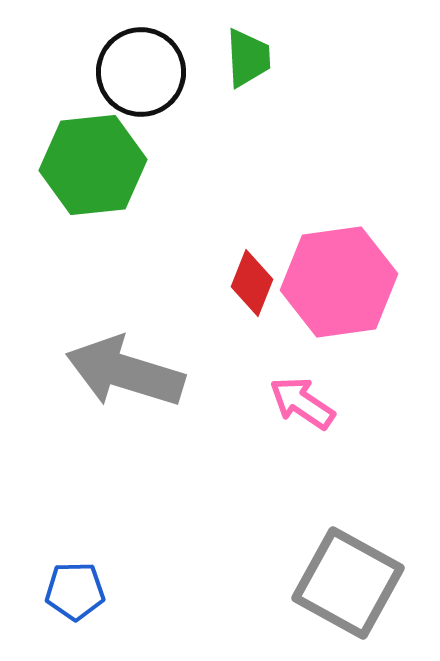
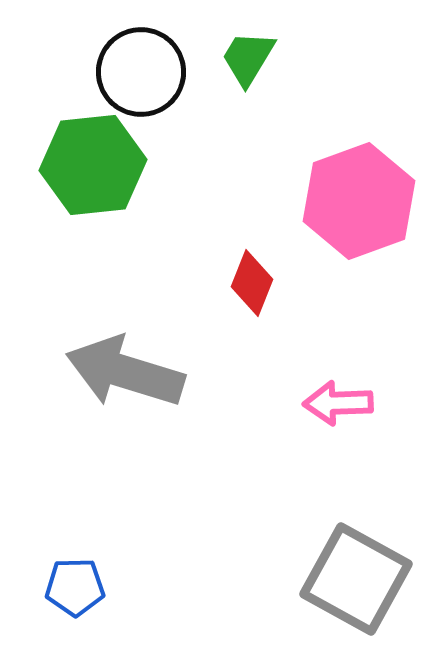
green trapezoid: rotated 146 degrees counterclockwise
pink hexagon: moved 20 px right, 81 px up; rotated 12 degrees counterclockwise
pink arrow: moved 36 px right; rotated 36 degrees counterclockwise
gray square: moved 8 px right, 4 px up
blue pentagon: moved 4 px up
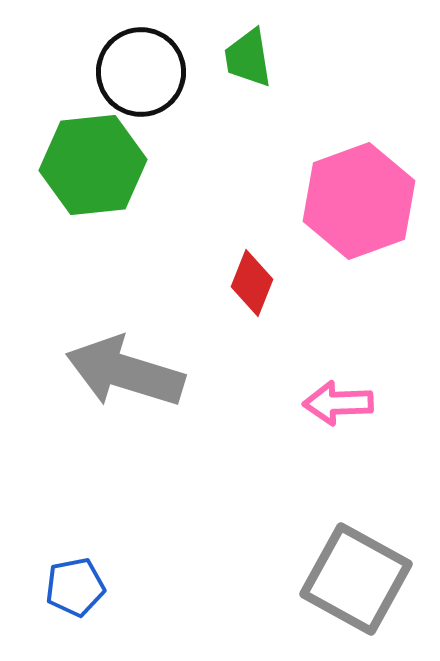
green trapezoid: rotated 40 degrees counterclockwise
blue pentagon: rotated 10 degrees counterclockwise
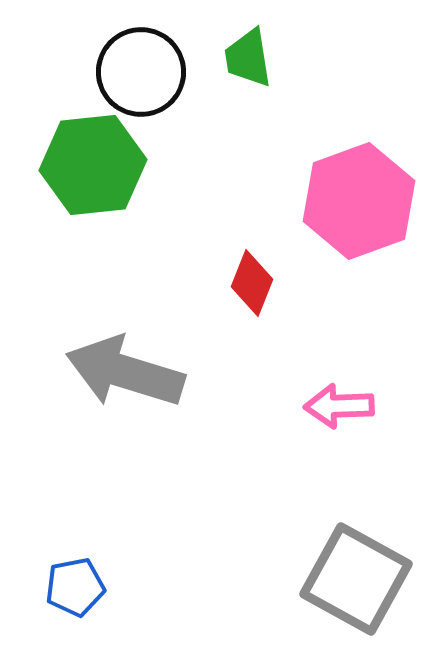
pink arrow: moved 1 px right, 3 px down
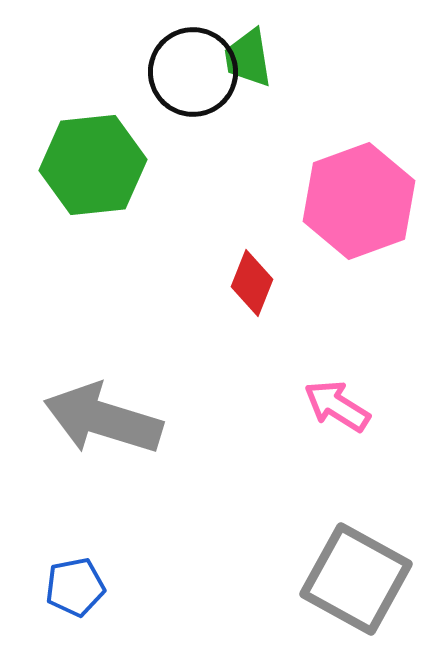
black circle: moved 52 px right
gray arrow: moved 22 px left, 47 px down
pink arrow: moved 2 px left; rotated 34 degrees clockwise
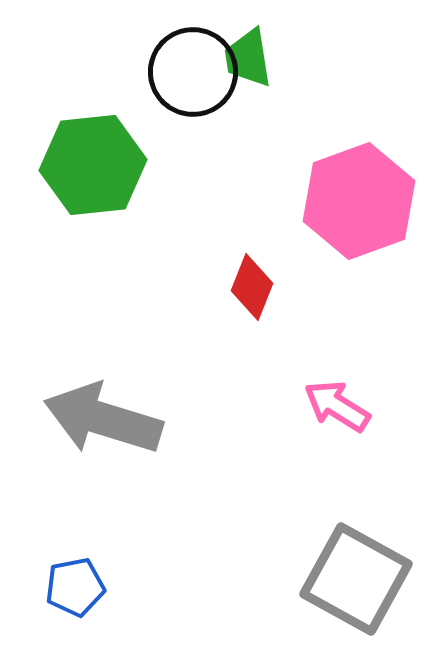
red diamond: moved 4 px down
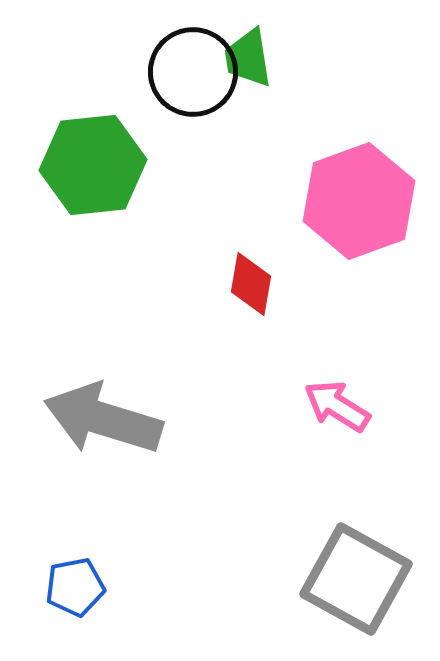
red diamond: moved 1 px left, 3 px up; rotated 12 degrees counterclockwise
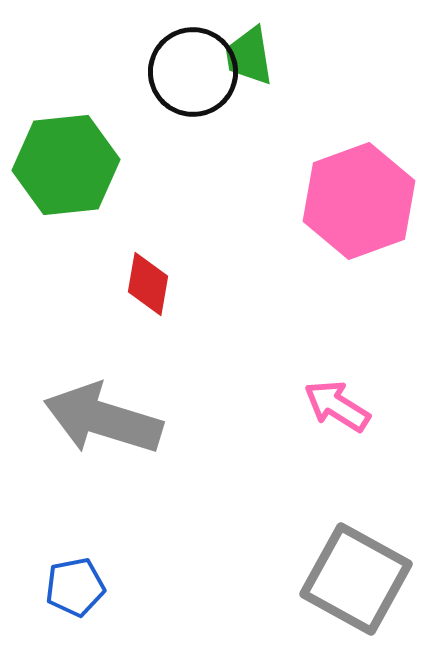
green trapezoid: moved 1 px right, 2 px up
green hexagon: moved 27 px left
red diamond: moved 103 px left
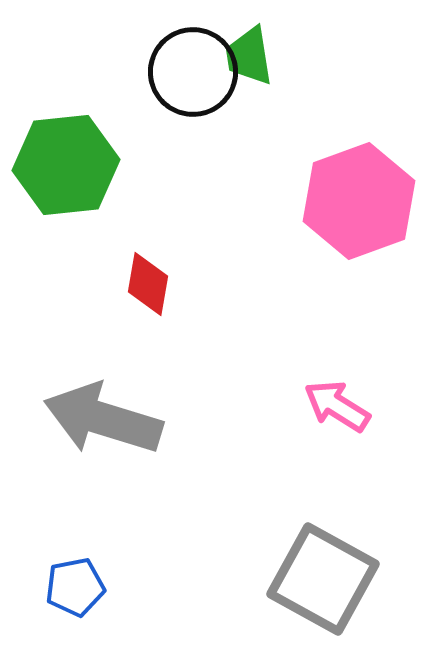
gray square: moved 33 px left
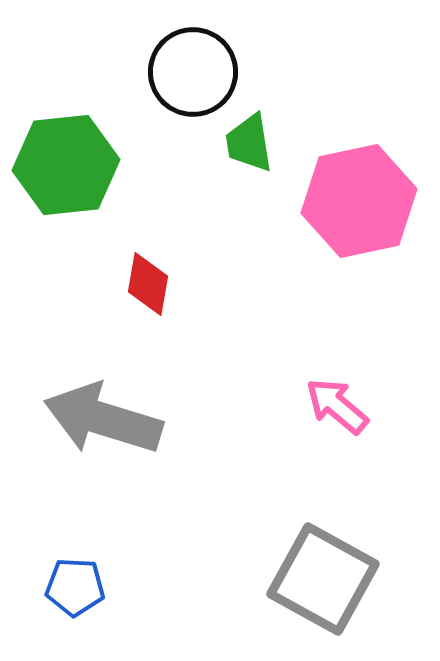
green trapezoid: moved 87 px down
pink hexagon: rotated 8 degrees clockwise
pink arrow: rotated 8 degrees clockwise
blue pentagon: rotated 14 degrees clockwise
